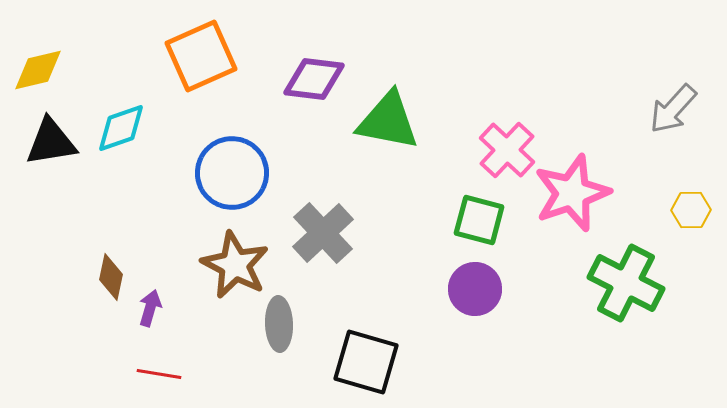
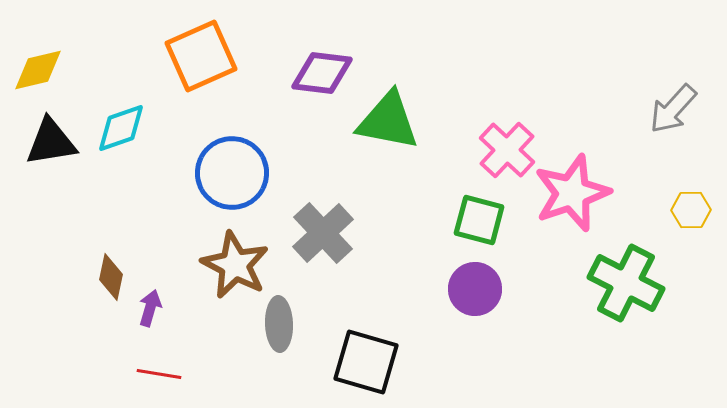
purple diamond: moved 8 px right, 6 px up
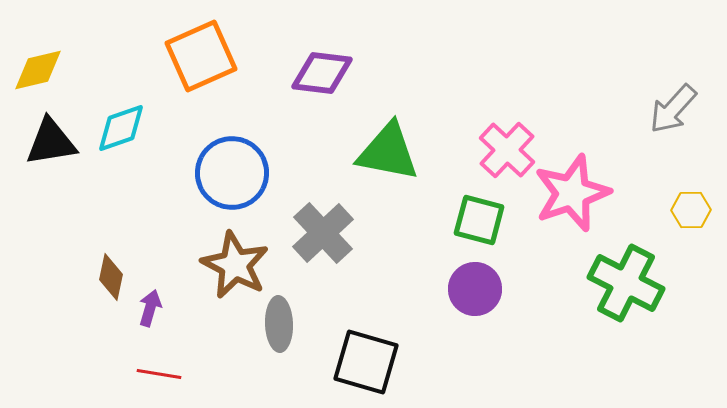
green triangle: moved 31 px down
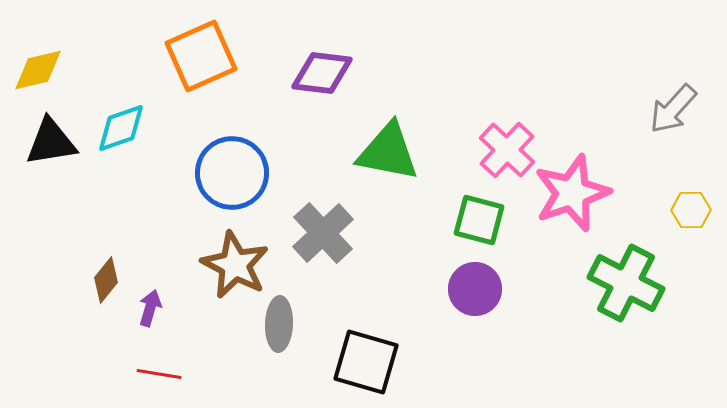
brown diamond: moved 5 px left, 3 px down; rotated 27 degrees clockwise
gray ellipse: rotated 4 degrees clockwise
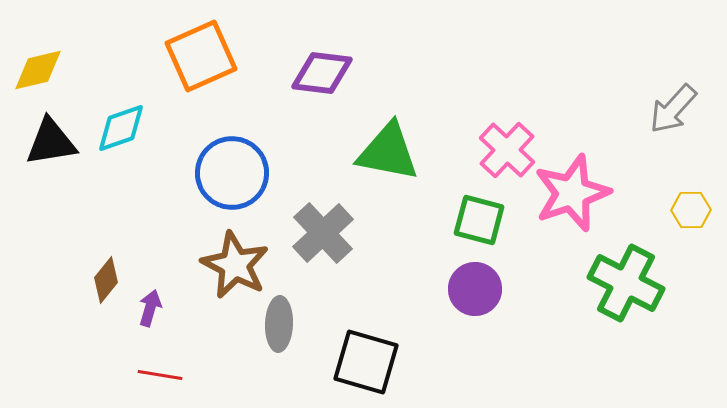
red line: moved 1 px right, 1 px down
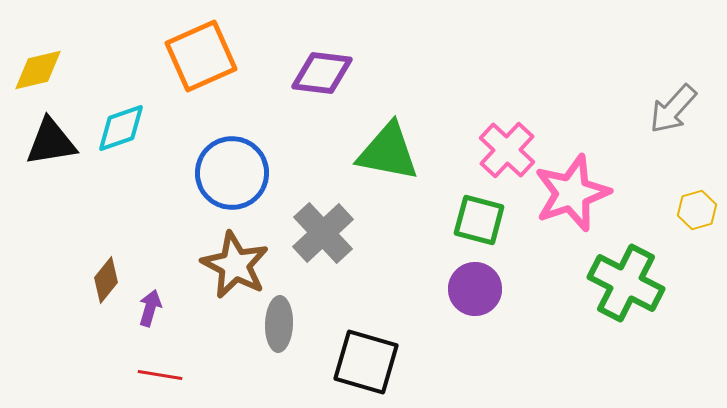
yellow hexagon: moved 6 px right; rotated 15 degrees counterclockwise
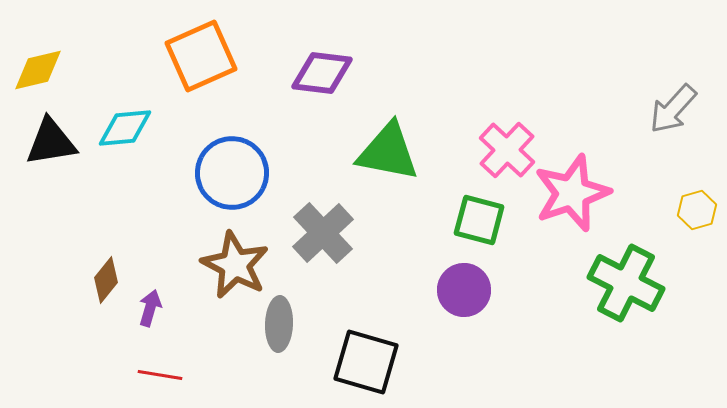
cyan diamond: moved 4 px right; rotated 14 degrees clockwise
purple circle: moved 11 px left, 1 px down
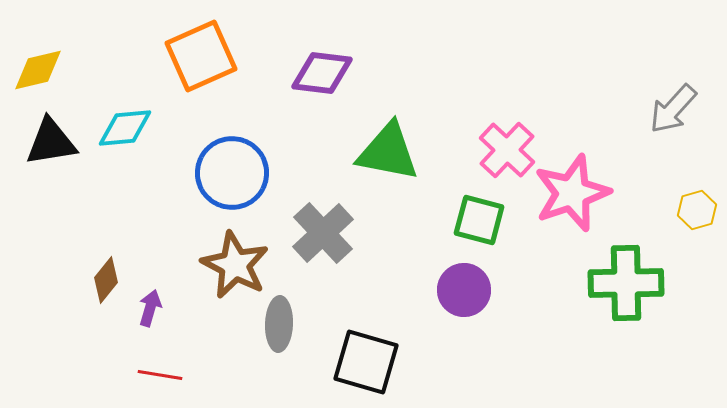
green cross: rotated 28 degrees counterclockwise
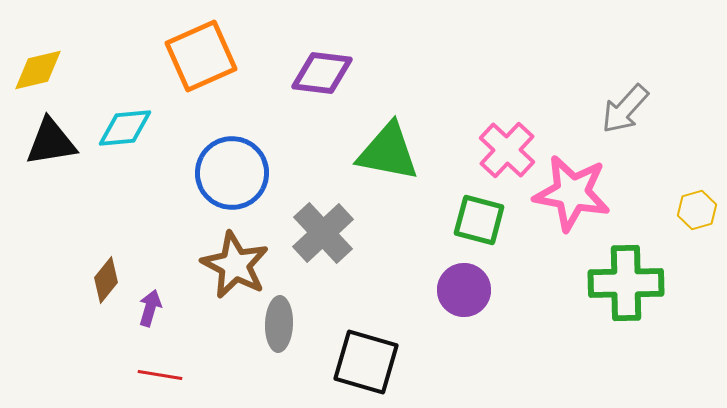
gray arrow: moved 48 px left
pink star: rotated 30 degrees clockwise
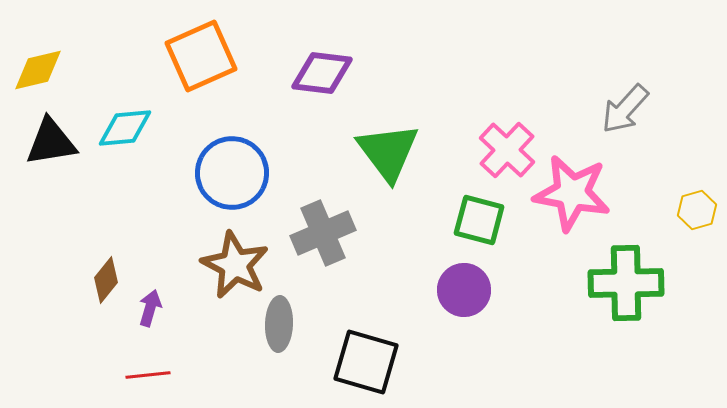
green triangle: rotated 42 degrees clockwise
gray cross: rotated 20 degrees clockwise
red line: moved 12 px left; rotated 15 degrees counterclockwise
